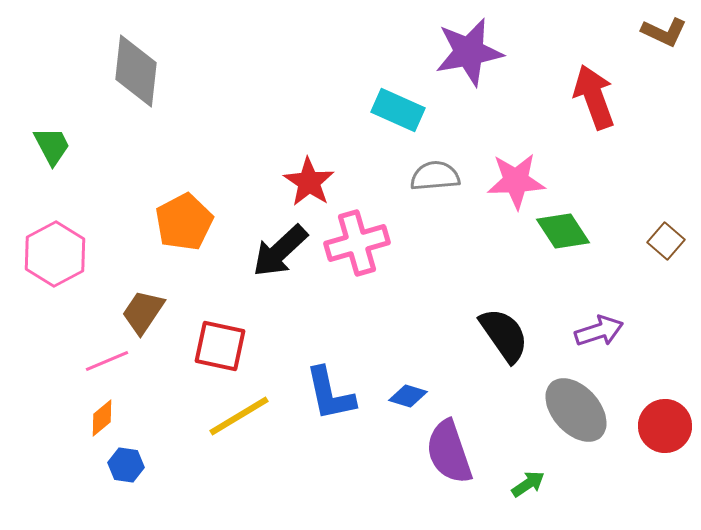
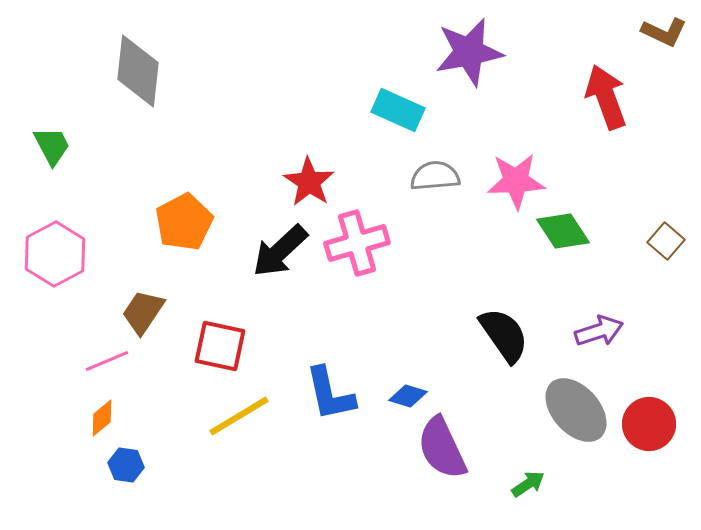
gray diamond: moved 2 px right
red arrow: moved 12 px right
red circle: moved 16 px left, 2 px up
purple semicircle: moved 7 px left, 4 px up; rotated 6 degrees counterclockwise
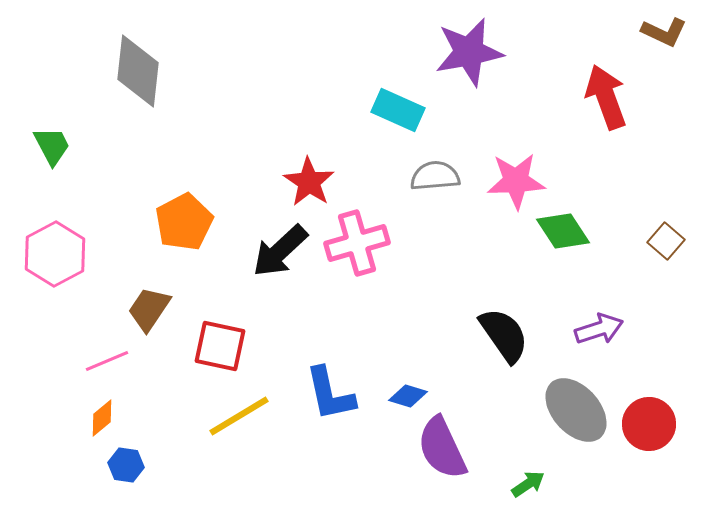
brown trapezoid: moved 6 px right, 3 px up
purple arrow: moved 2 px up
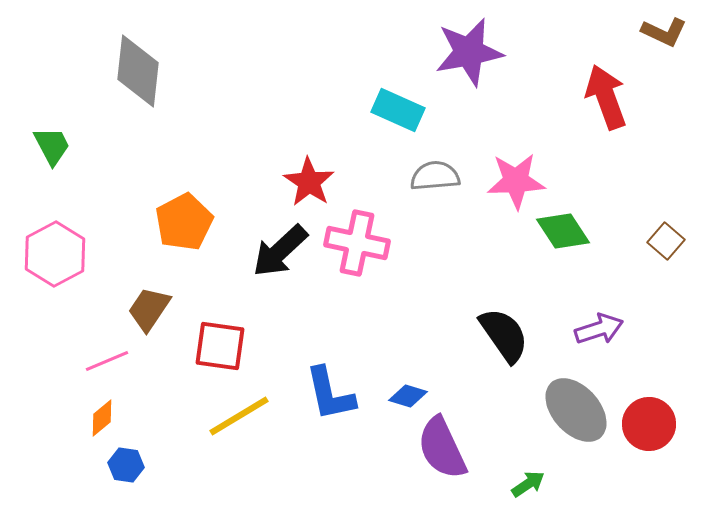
pink cross: rotated 28 degrees clockwise
red square: rotated 4 degrees counterclockwise
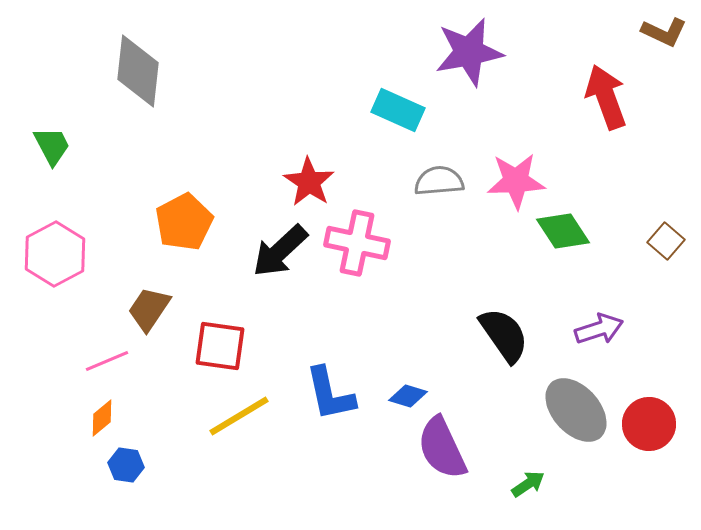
gray semicircle: moved 4 px right, 5 px down
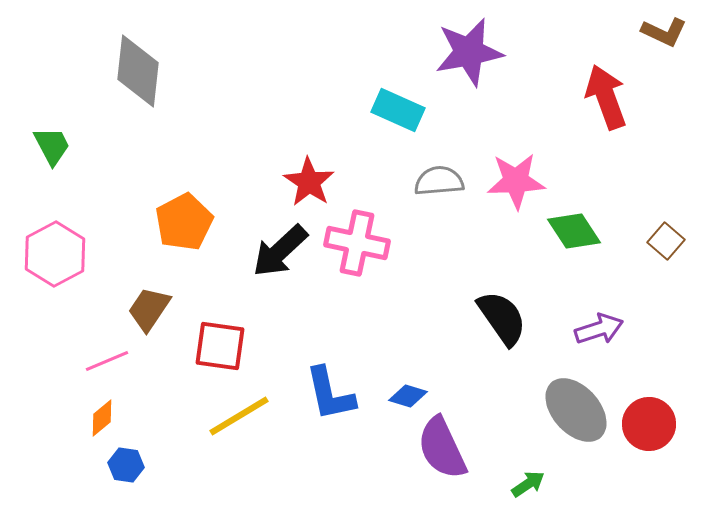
green diamond: moved 11 px right
black semicircle: moved 2 px left, 17 px up
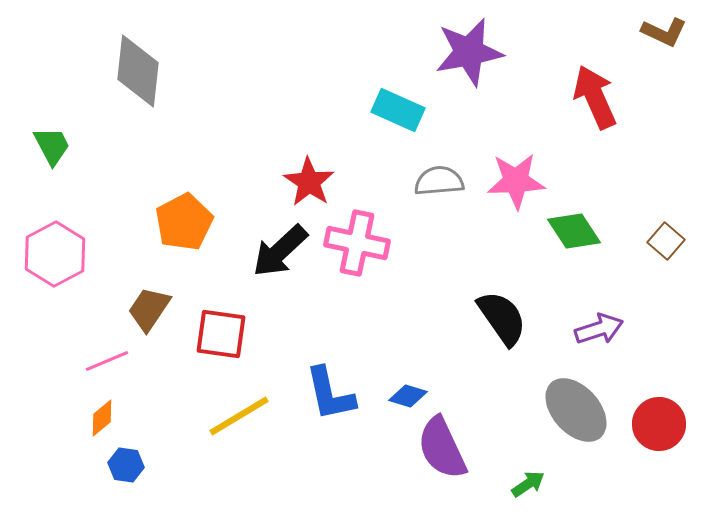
red arrow: moved 11 px left; rotated 4 degrees counterclockwise
red square: moved 1 px right, 12 px up
red circle: moved 10 px right
